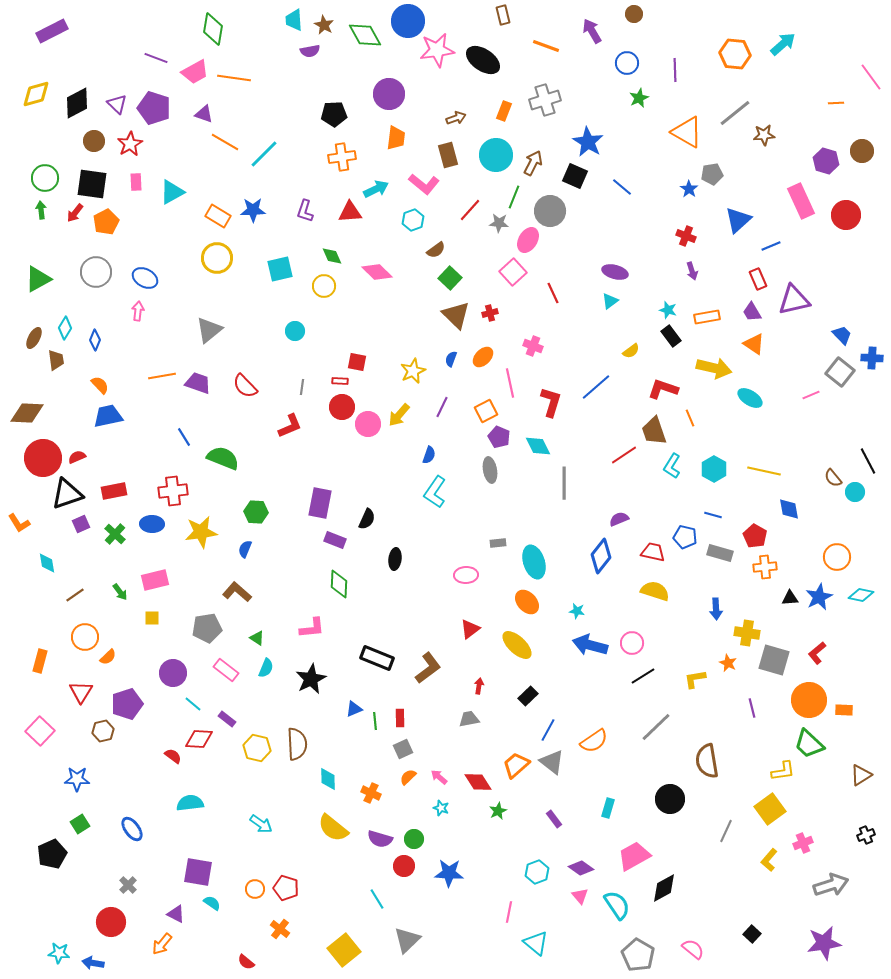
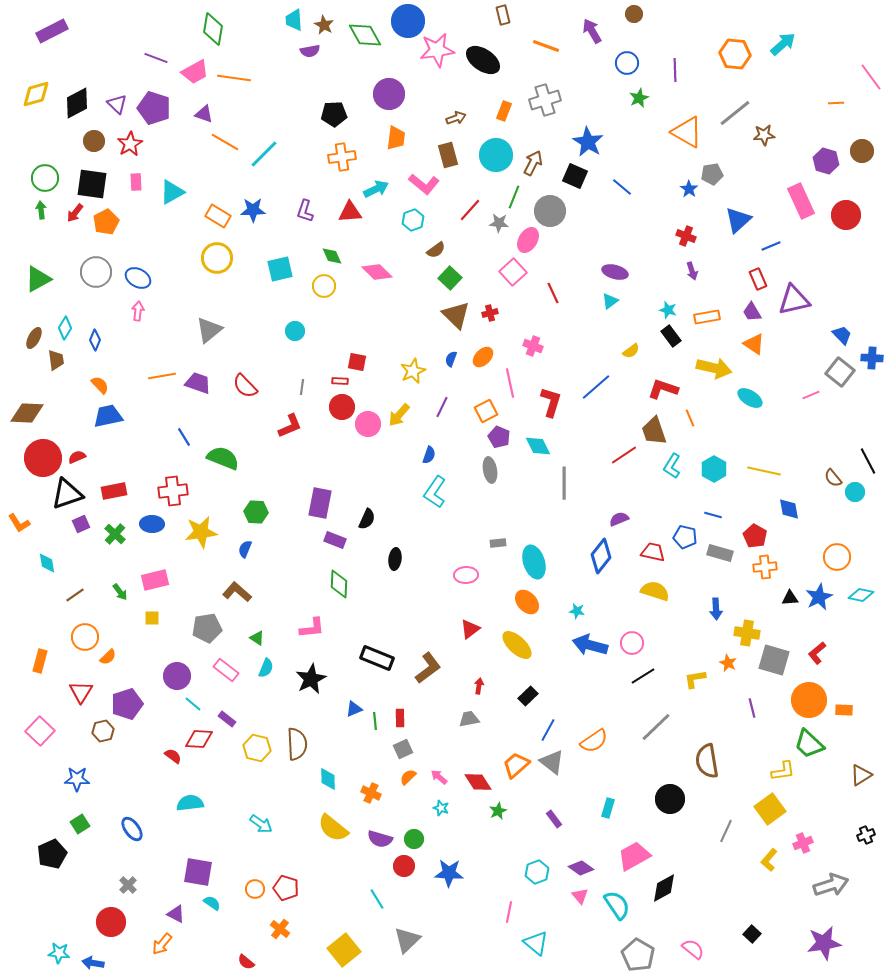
blue ellipse at (145, 278): moved 7 px left
purple circle at (173, 673): moved 4 px right, 3 px down
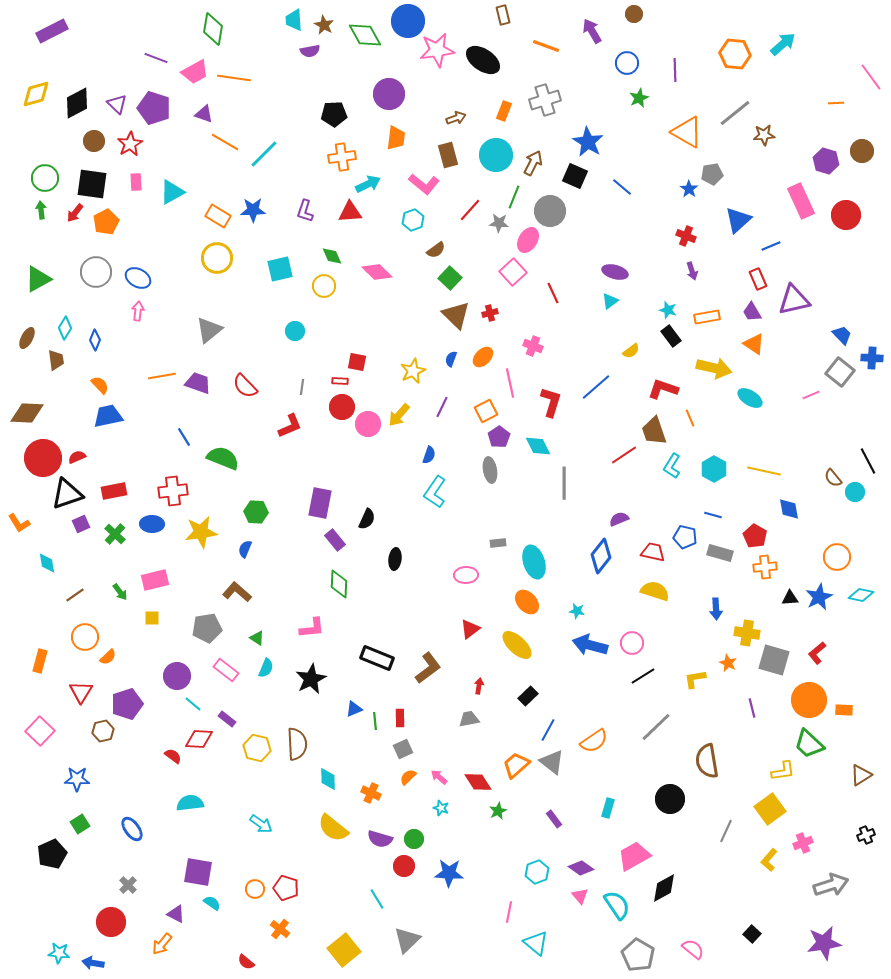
cyan arrow at (376, 189): moved 8 px left, 5 px up
brown ellipse at (34, 338): moved 7 px left
purple pentagon at (499, 437): rotated 15 degrees clockwise
purple rectangle at (335, 540): rotated 30 degrees clockwise
